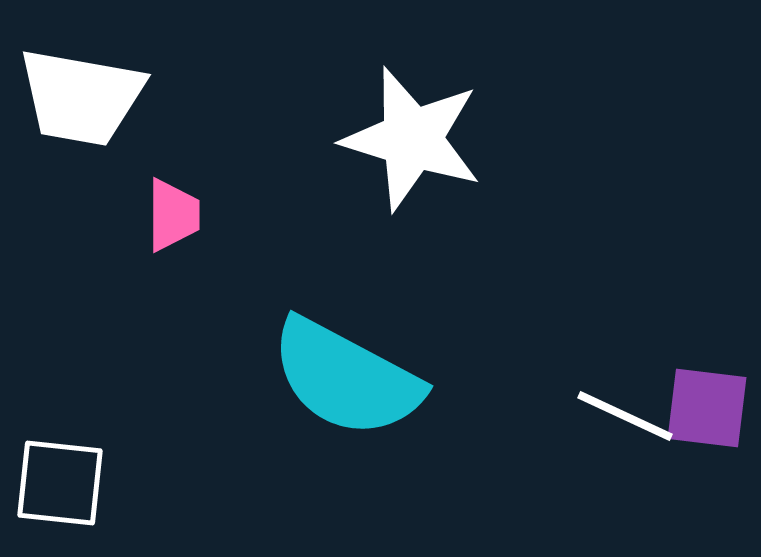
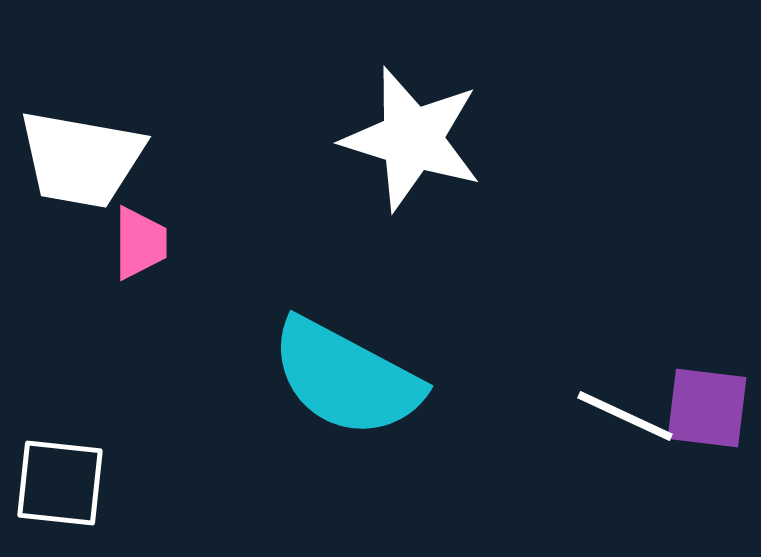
white trapezoid: moved 62 px down
pink trapezoid: moved 33 px left, 28 px down
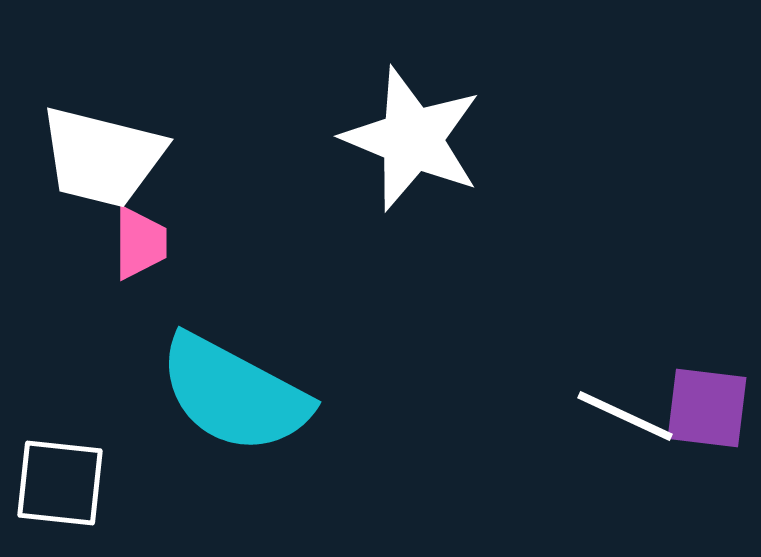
white star: rotated 5 degrees clockwise
white trapezoid: moved 21 px right, 2 px up; rotated 4 degrees clockwise
cyan semicircle: moved 112 px left, 16 px down
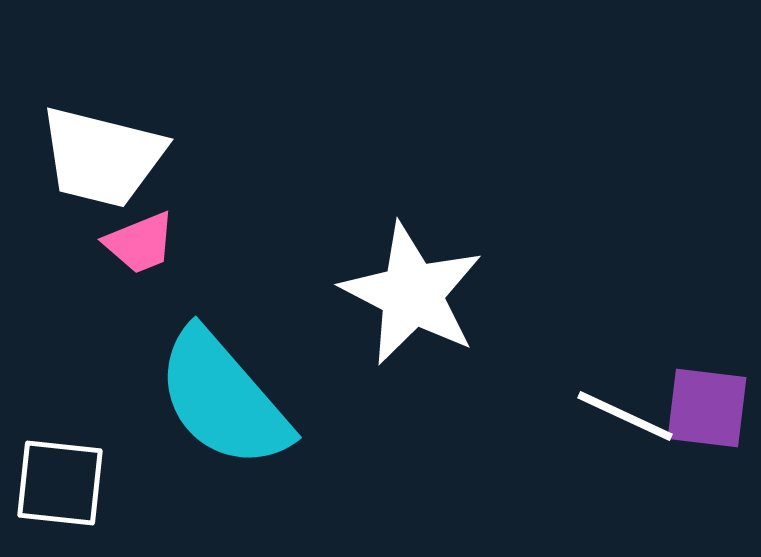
white star: moved 155 px down; rotated 5 degrees clockwise
pink trapezoid: rotated 68 degrees clockwise
cyan semicircle: moved 11 px left, 5 px down; rotated 21 degrees clockwise
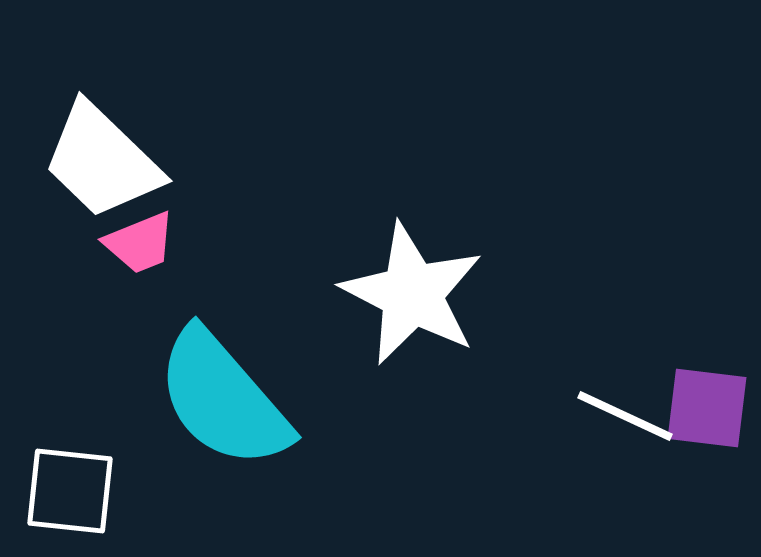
white trapezoid: moved 4 px down; rotated 30 degrees clockwise
white square: moved 10 px right, 8 px down
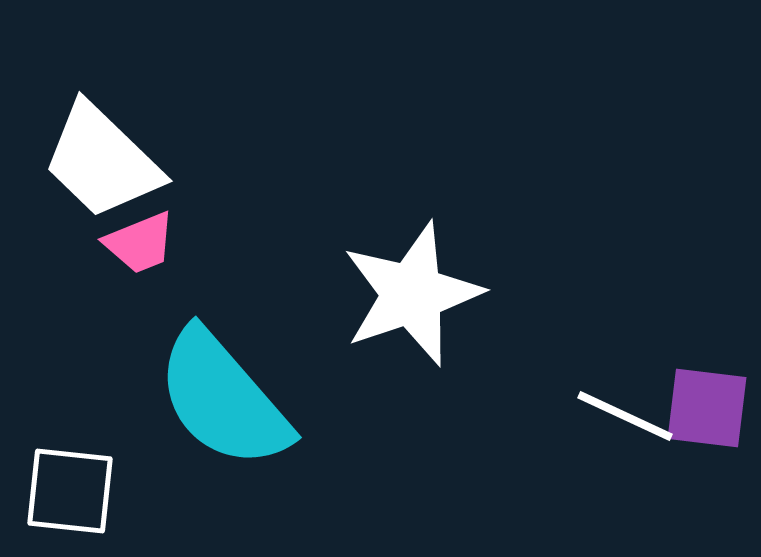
white star: rotated 26 degrees clockwise
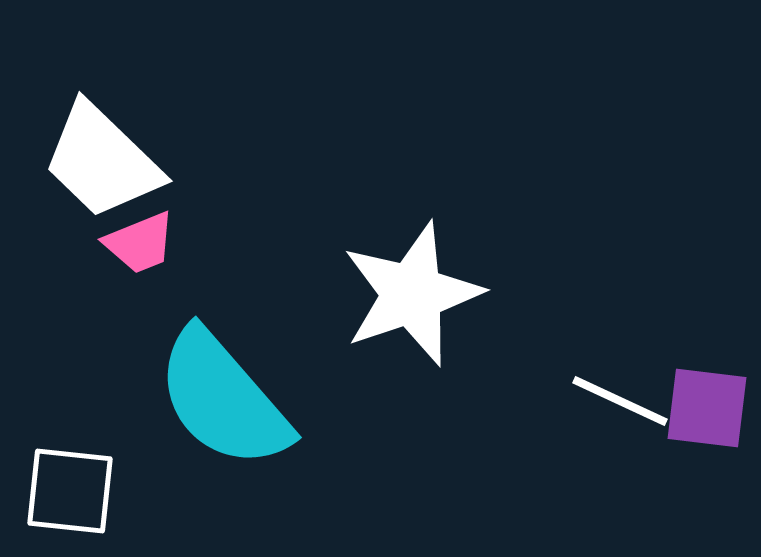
white line: moved 5 px left, 15 px up
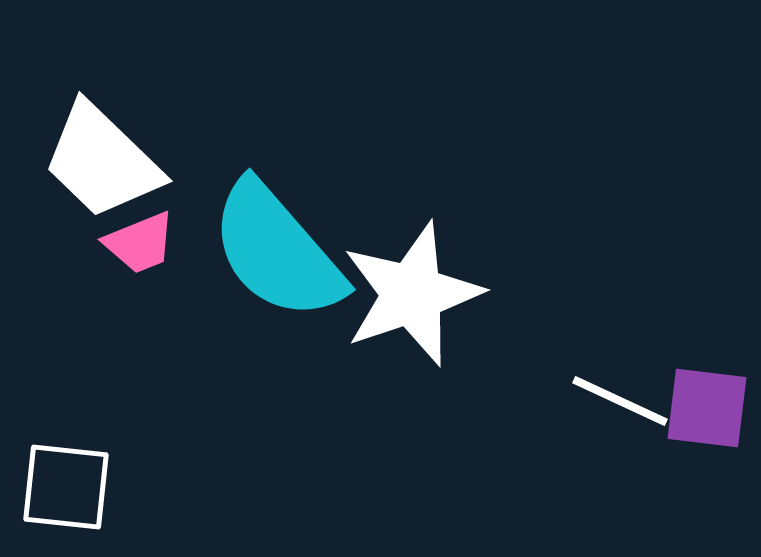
cyan semicircle: moved 54 px right, 148 px up
white square: moved 4 px left, 4 px up
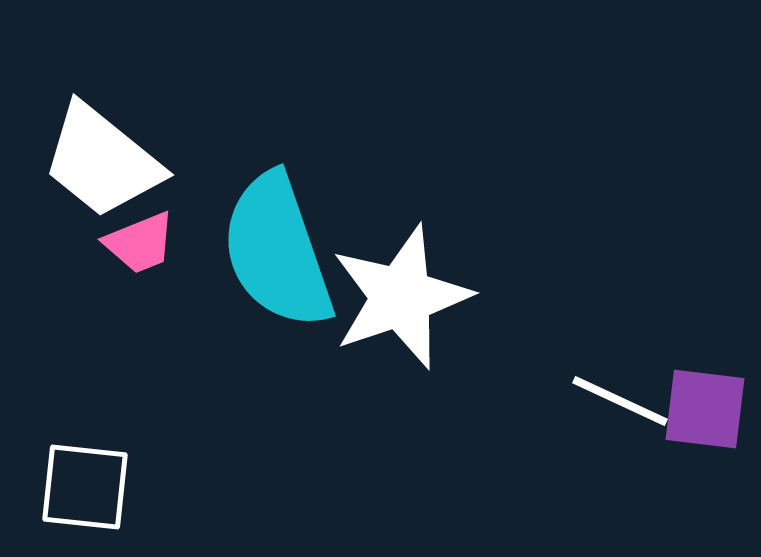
white trapezoid: rotated 5 degrees counterclockwise
cyan semicircle: rotated 22 degrees clockwise
white star: moved 11 px left, 3 px down
purple square: moved 2 px left, 1 px down
white square: moved 19 px right
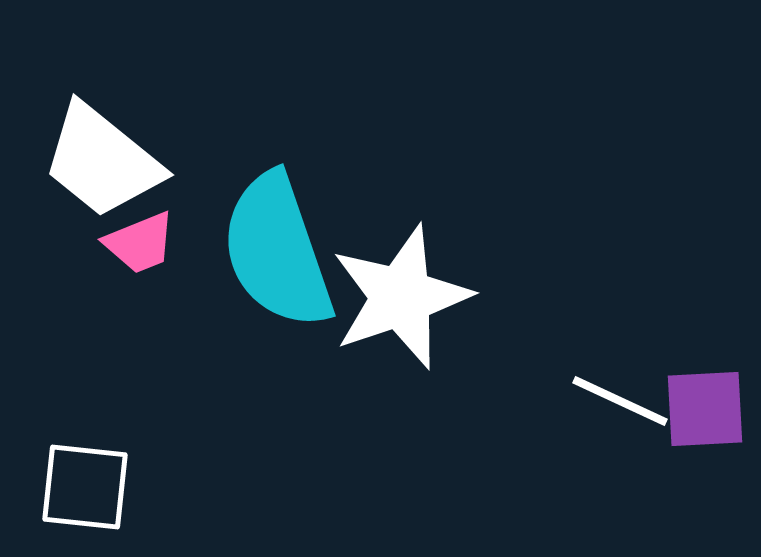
purple square: rotated 10 degrees counterclockwise
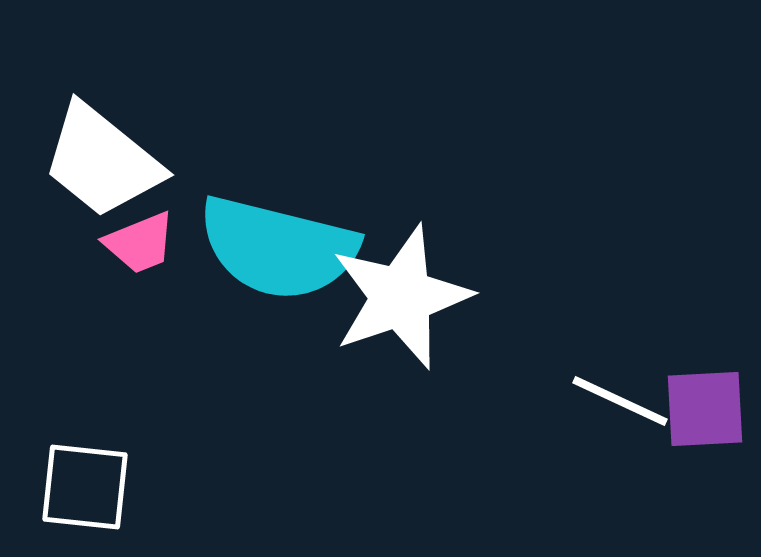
cyan semicircle: moved 1 px right, 3 px up; rotated 57 degrees counterclockwise
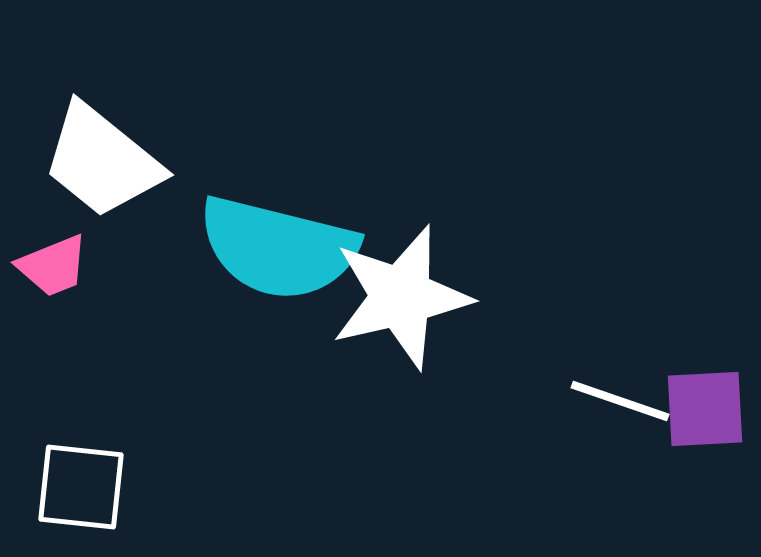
pink trapezoid: moved 87 px left, 23 px down
white star: rotated 6 degrees clockwise
white line: rotated 6 degrees counterclockwise
white square: moved 4 px left
